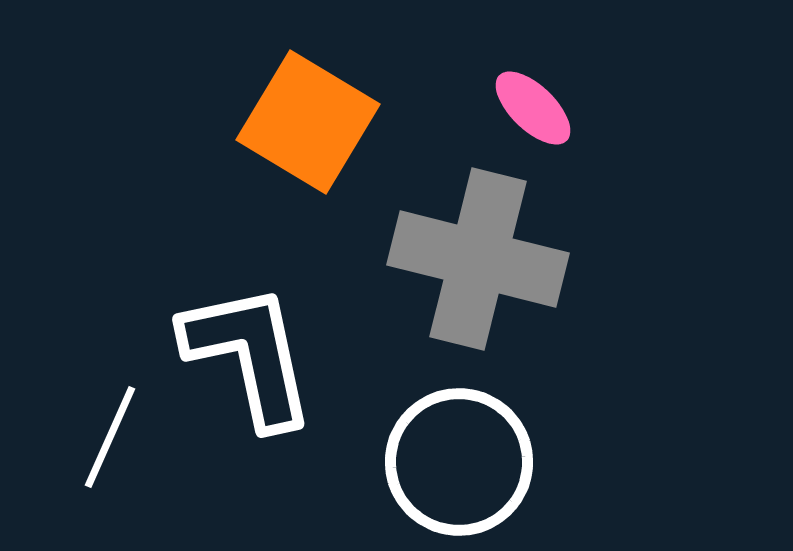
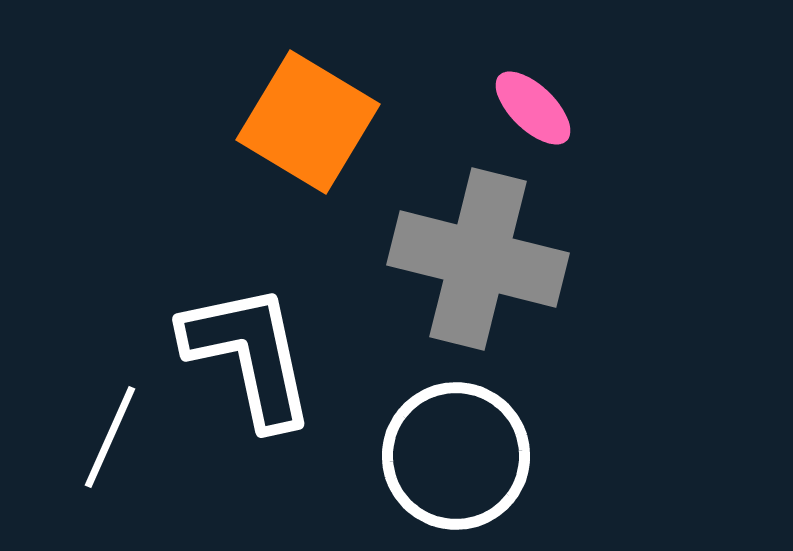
white circle: moved 3 px left, 6 px up
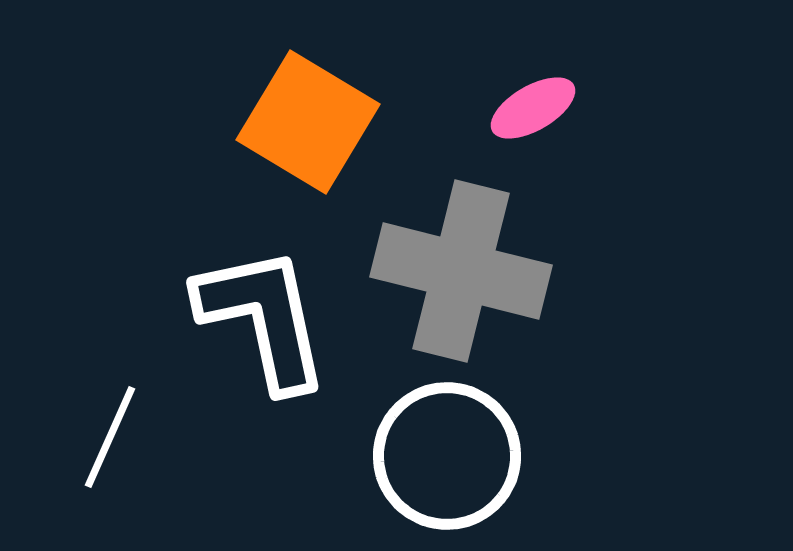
pink ellipse: rotated 74 degrees counterclockwise
gray cross: moved 17 px left, 12 px down
white L-shape: moved 14 px right, 37 px up
white circle: moved 9 px left
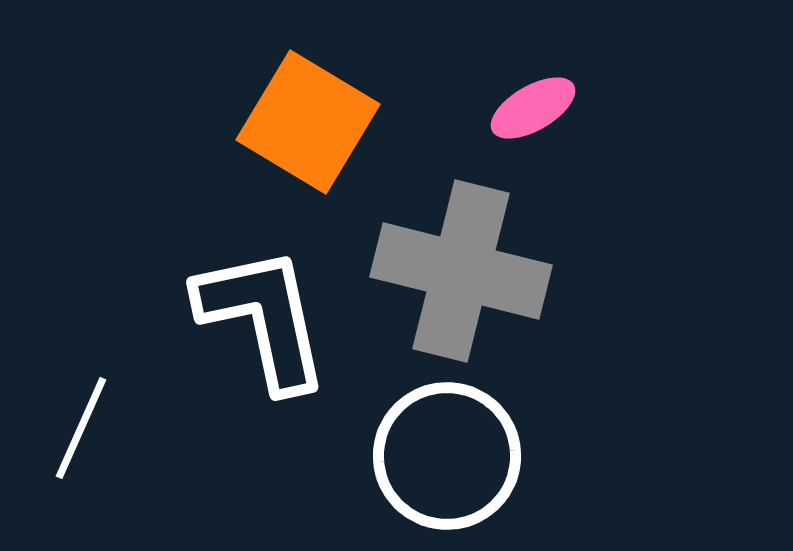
white line: moved 29 px left, 9 px up
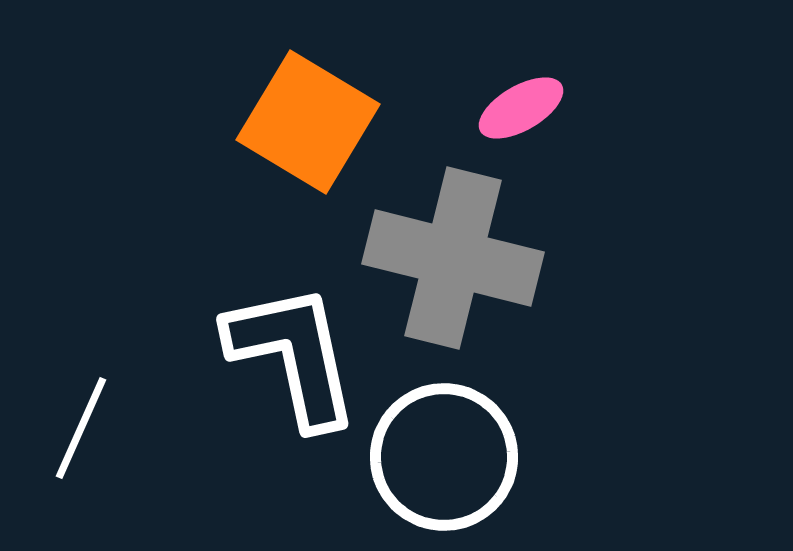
pink ellipse: moved 12 px left
gray cross: moved 8 px left, 13 px up
white L-shape: moved 30 px right, 37 px down
white circle: moved 3 px left, 1 px down
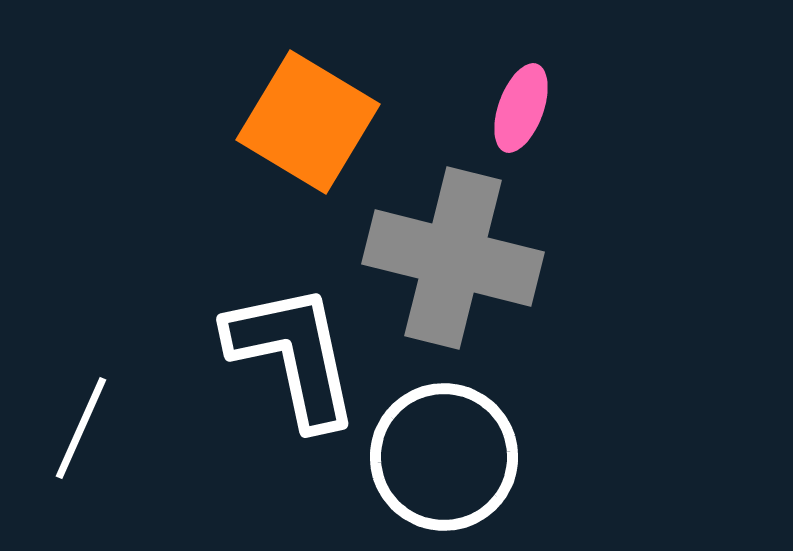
pink ellipse: rotated 40 degrees counterclockwise
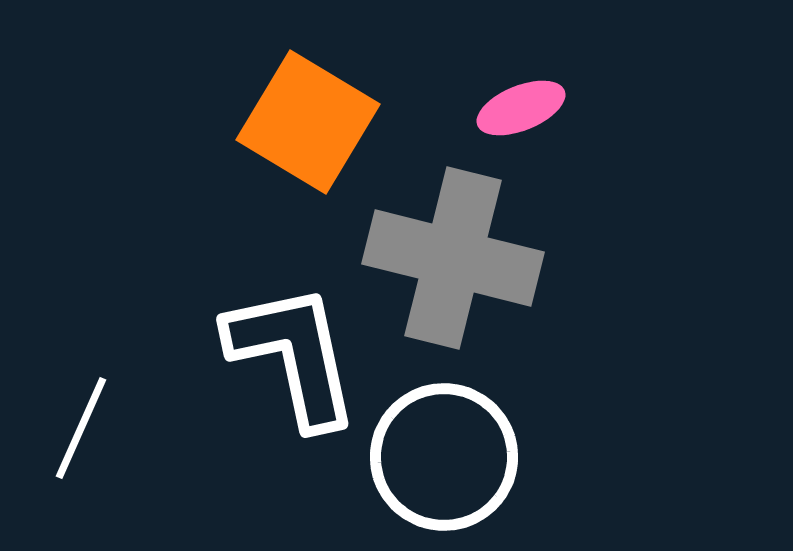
pink ellipse: rotated 48 degrees clockwise
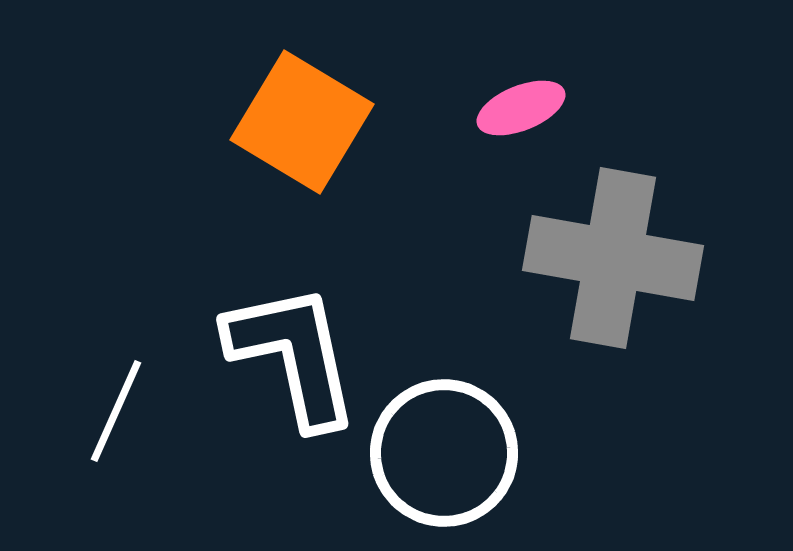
orange square: moved 6 px left
gray cross: moved 160 px right; rotated 4 degrees counterclockwise
white line: moved 35 px right, 17 px up
white circle: moved 4 px up
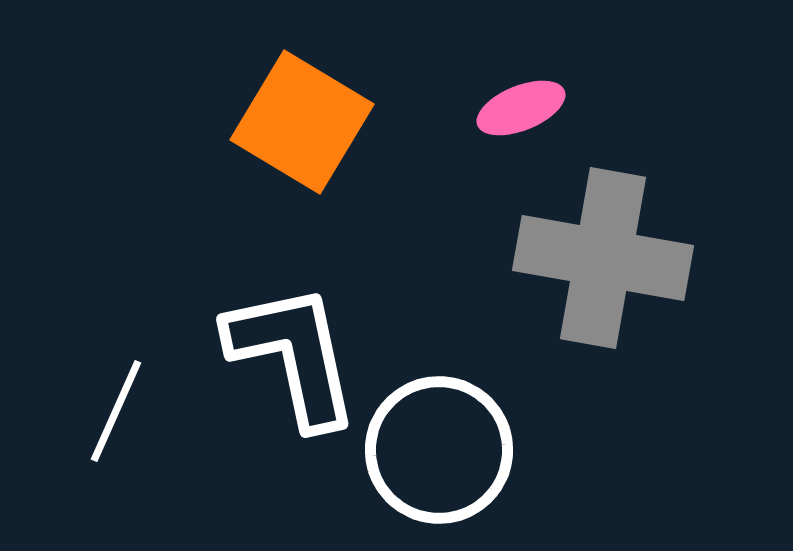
gray cross: moved 10 px left
white circle: moved 5 px left, 3 px up
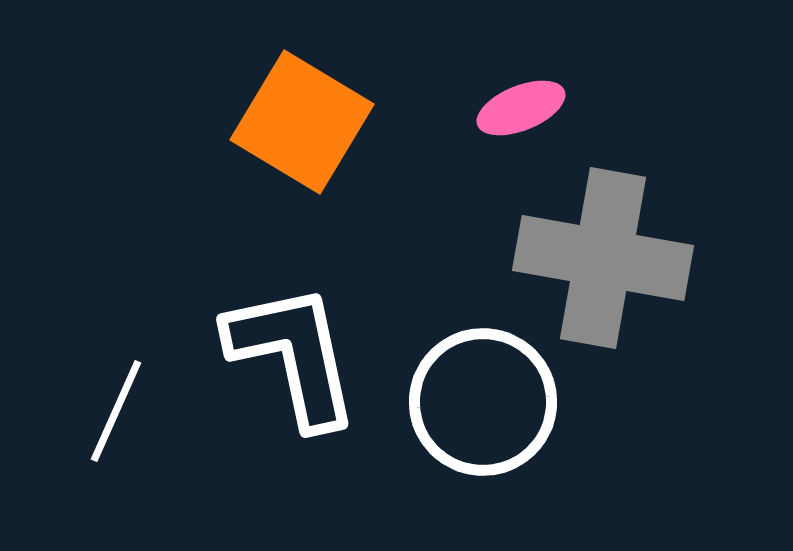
white circle: moved 44 px right, 48 px up
